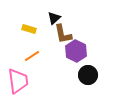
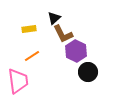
yellow rectangle: rotated 24 degrees counterclockwise
brown L-shape: rotated 15 degrees counterclockwise
black circle: moved 3 px up
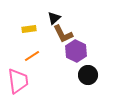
black circle: moved 3 px down
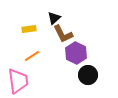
purple hexagon: moved 2 px down
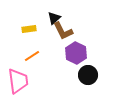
brown L-shape: moved 3 px up
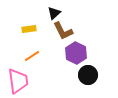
black triangle: moved 5 px up
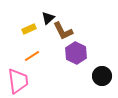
black triangle: moved 6 px left, 5 px down
yellow rectangle: rotated 16 degrees counterclockwise
black circle: moved 14 px right, 1 px down
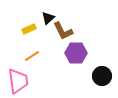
purple hexagon: rotated 25 degrees counterclockwise
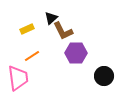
black triangle: moved 3 px right
yellow rectangle: moved 2 px left
black circle: moved 2 px right
pink trapezoid: moved 3 px up
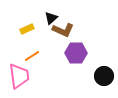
brown L-shape: moved 1 px up; rotated 40 degrees counterclockwise
pink trapezoid: moved 1 px right, 2 px up
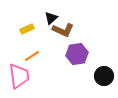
purple hexagon: moved 1 px right, 1 px down; rotated 10 degrees counterclockwise
